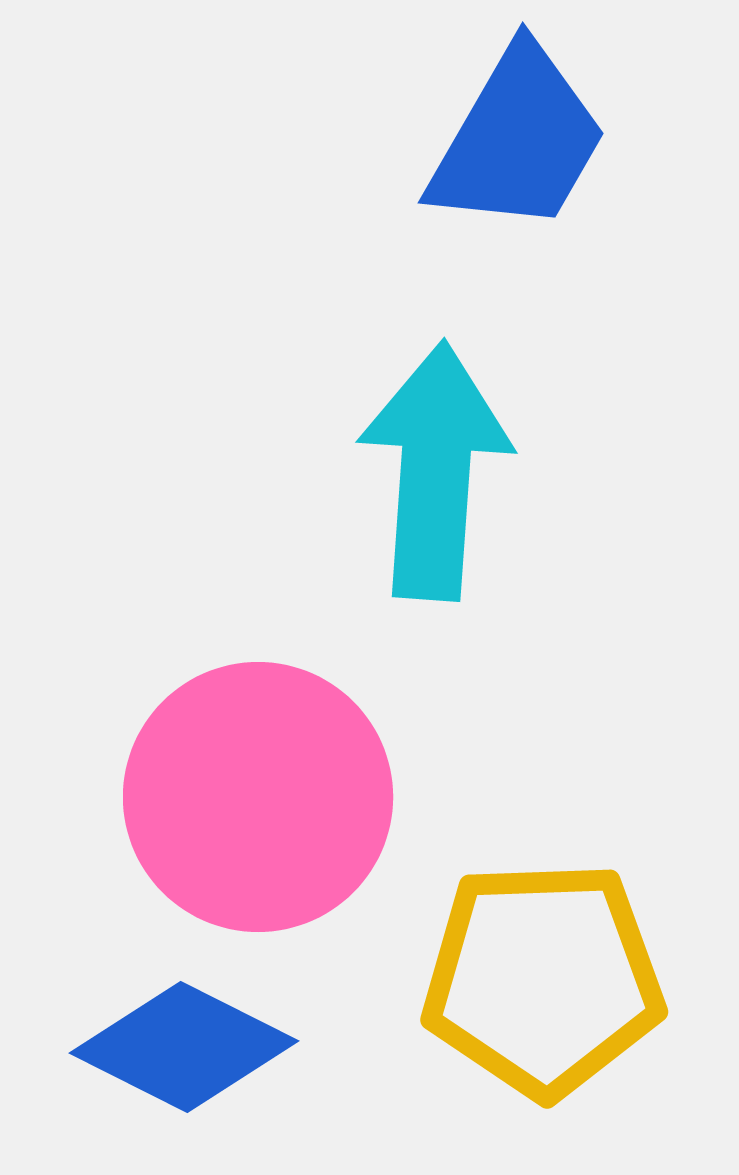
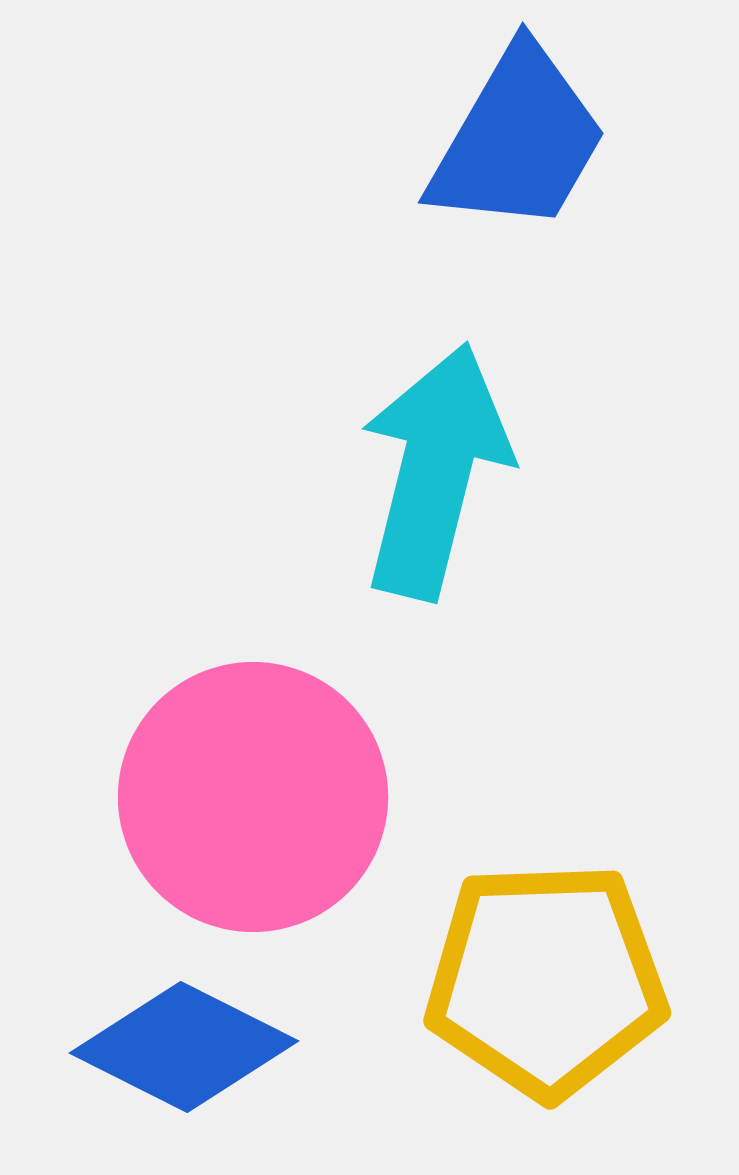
cyan arrow: rotated 10 degrees clockwise
pink circle: moved 5 px left
yellow pentagon: moved 3 px right, 1 px down
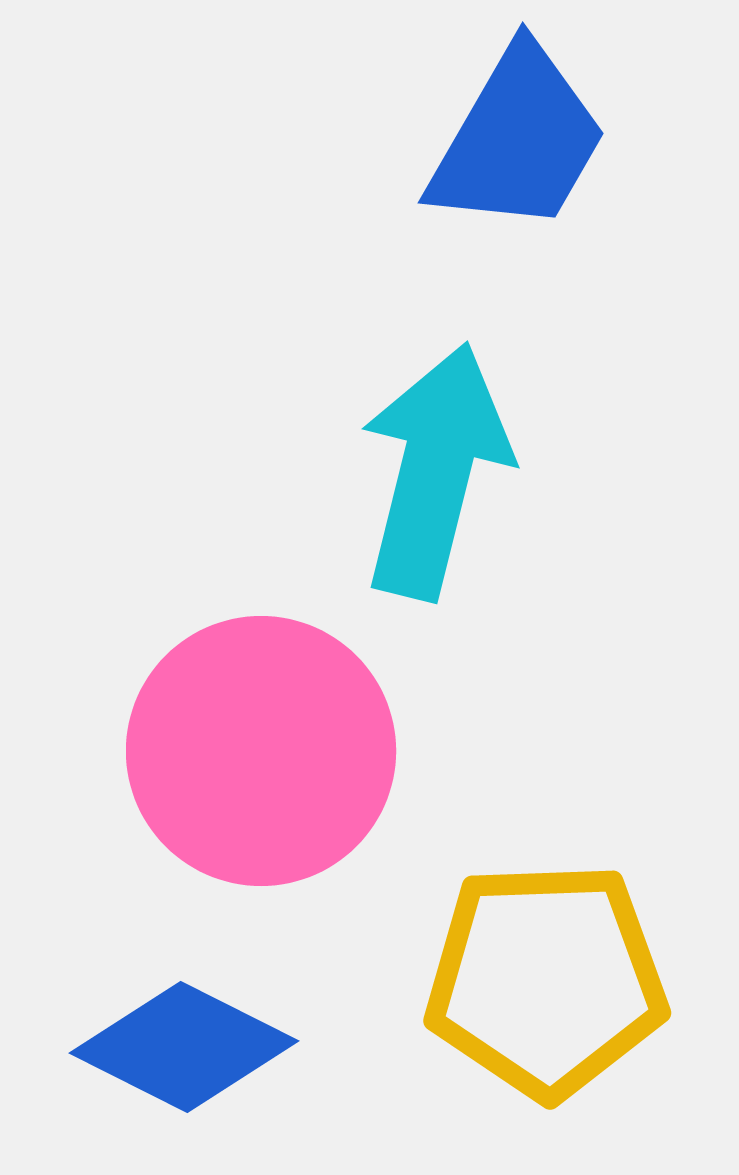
pink circle: moved 8 px right, 46 px up
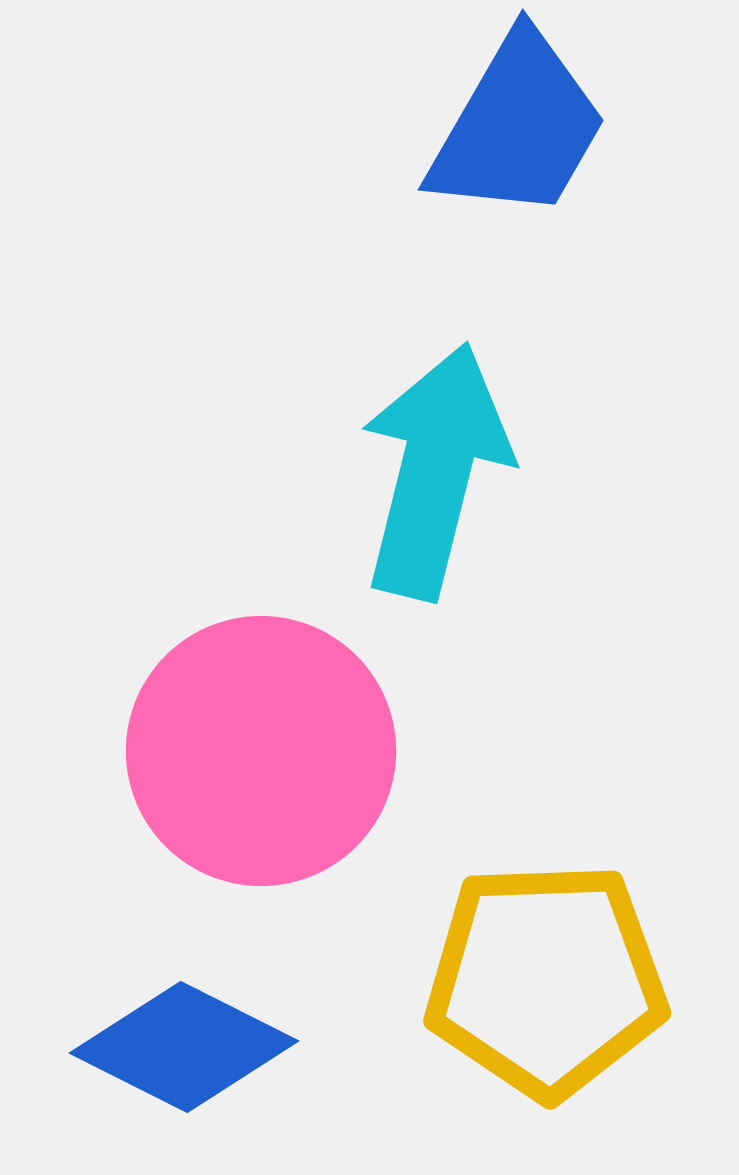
blue trapezoid: moved 13 px up
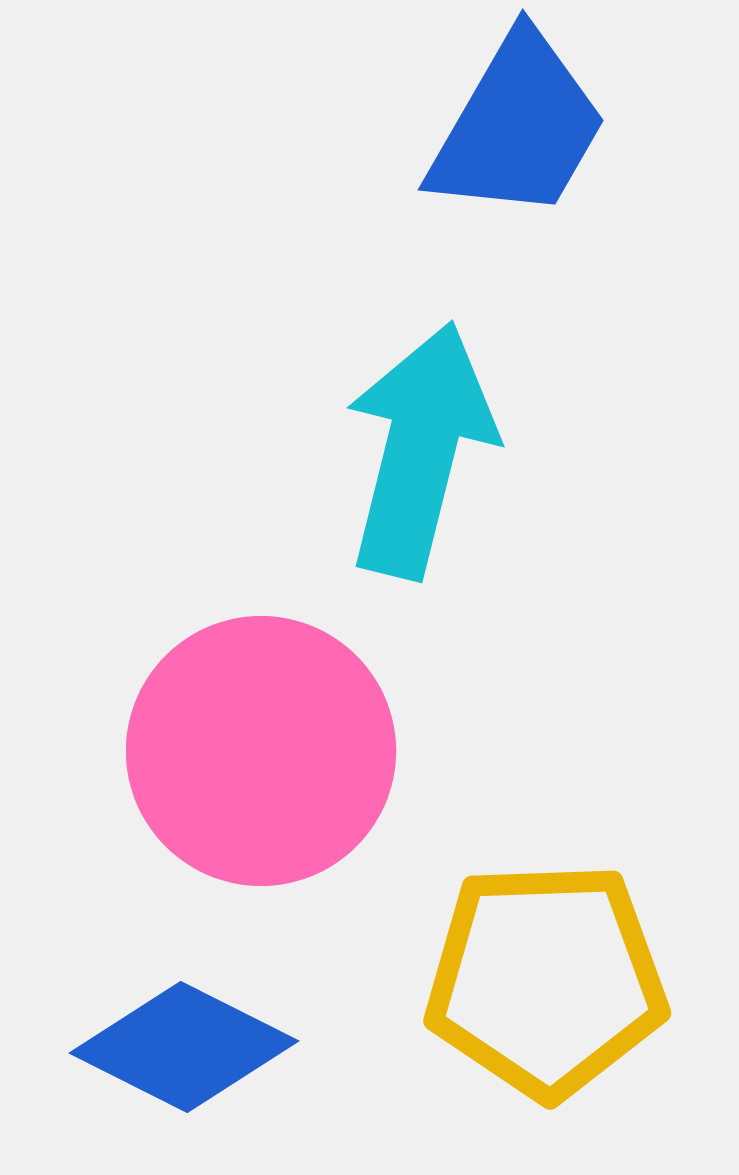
cyan arrow: moved 15 px left, 21 px up
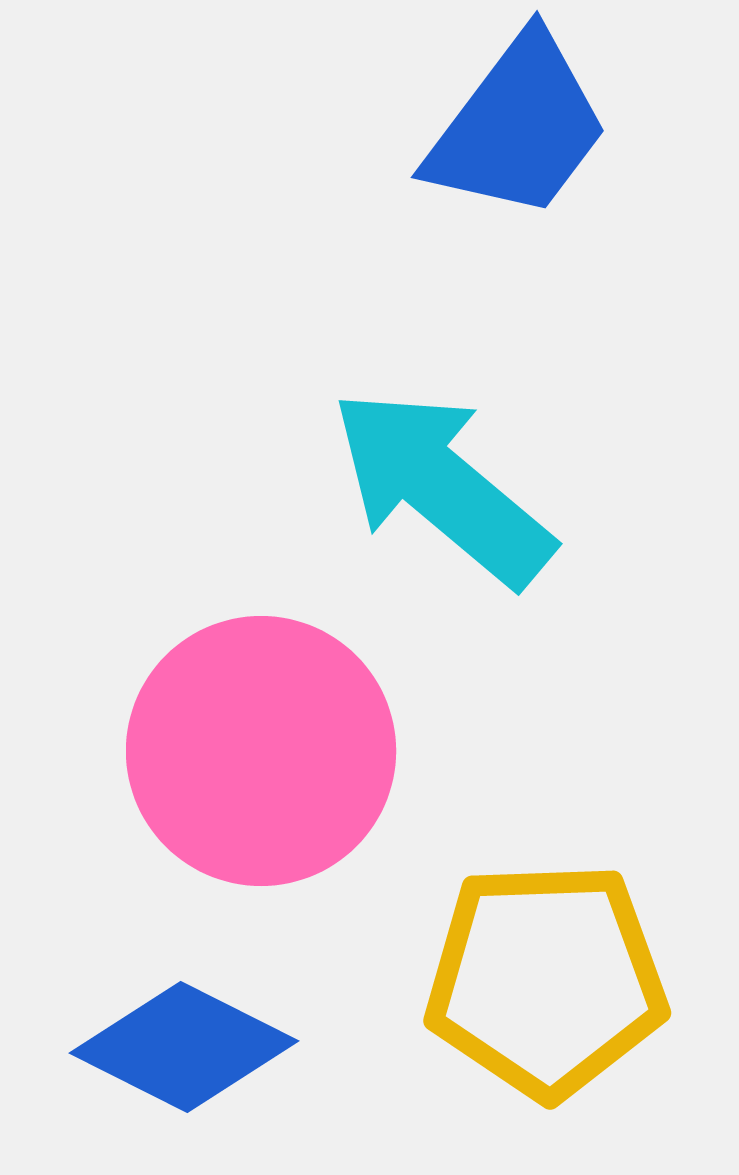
blue trapezoid: rotated 7 degrees clockwise
cyan arrow: moved 22 px right, 37 px down; rotated 64 degrees counterclockwise
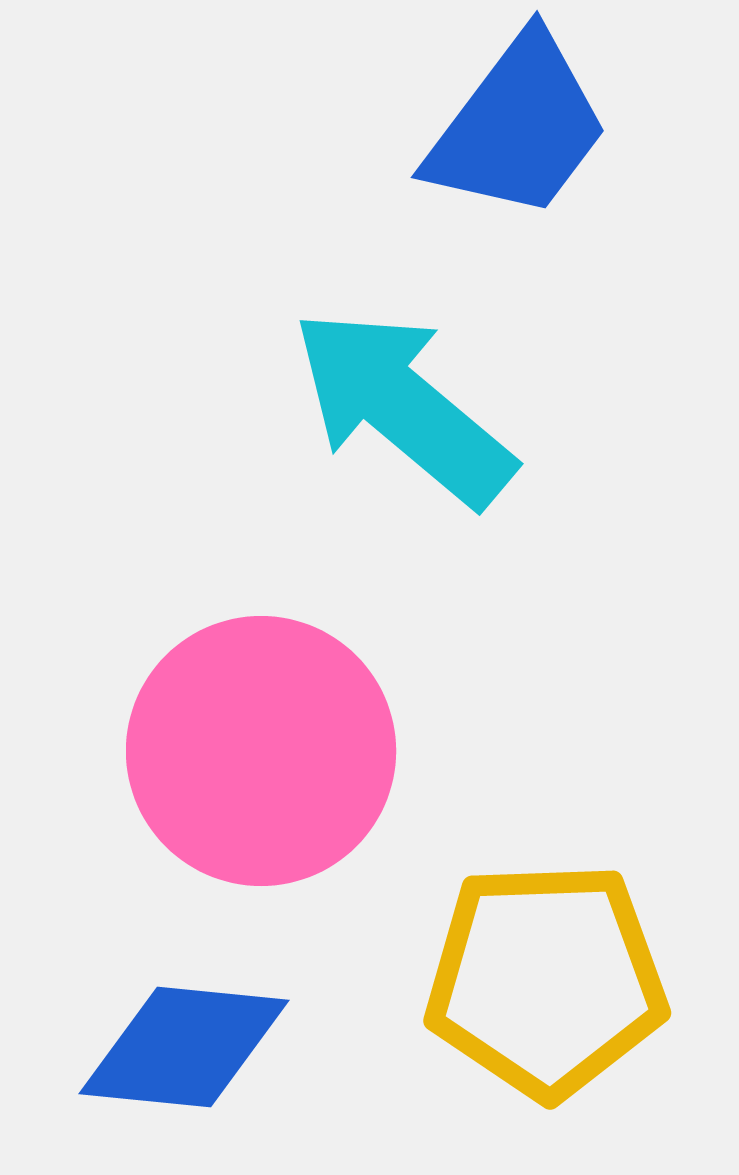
cyan arrow: moved 39 px left, 80 px up
blue diamond: rotated 21 degrees counterclockwise
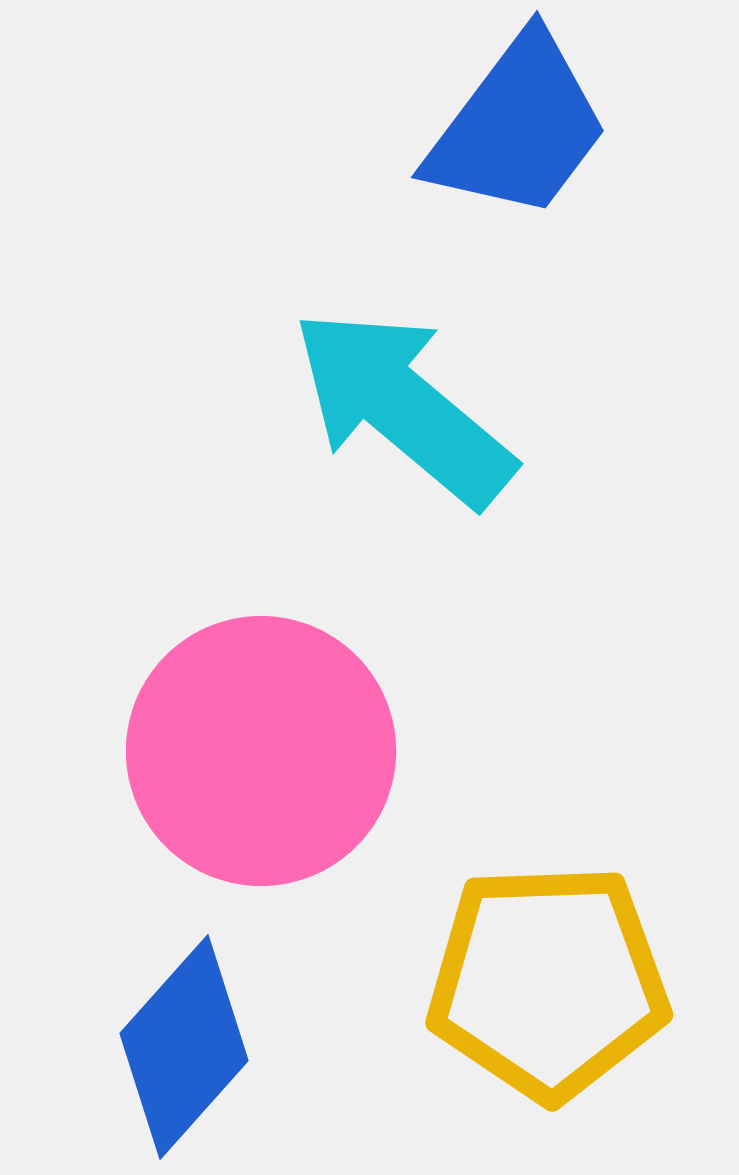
yellow pentagon: moved 2 px right, 2 px down
blue diamond: rotated 54 degrees counterclockwise
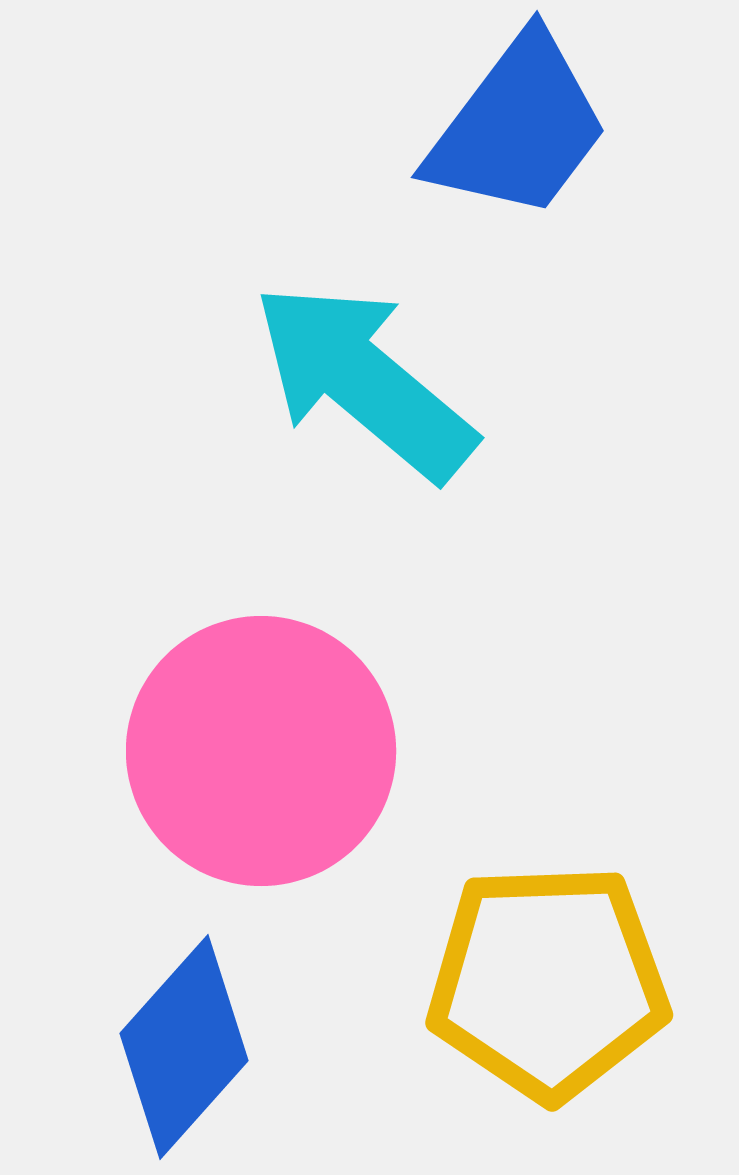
cyan arrow: moved 39 px left, 26 px up
